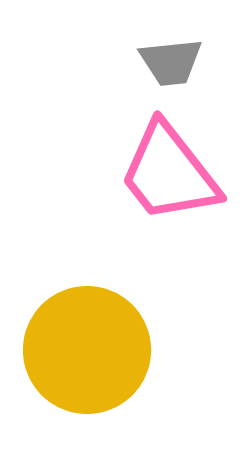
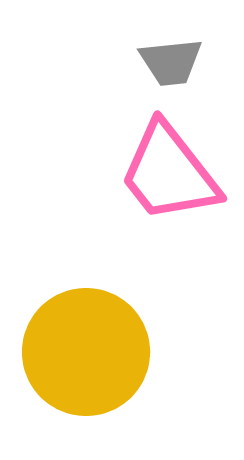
yellow circle: moved 1 px left, 2 px down
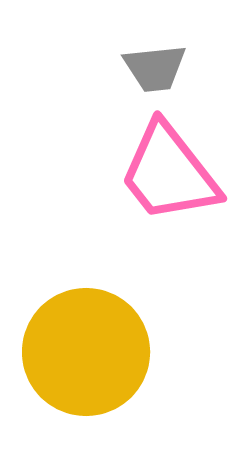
gray trapezoid: moved 16 px left, 6 px down
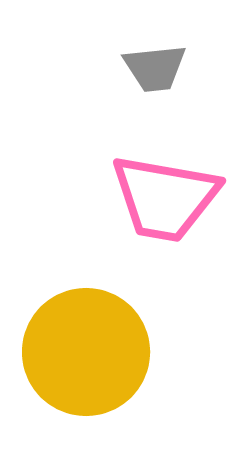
pink trapezoid: moved 4 px left, 25 px down; rotated 42 degrees counterclockwise
